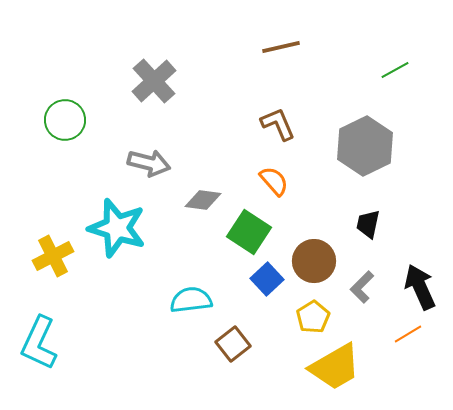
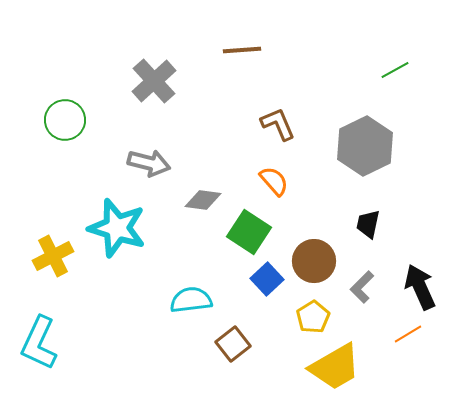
brown line: moved 39 px left, 3 px down; rotated 9 degrees clockwise
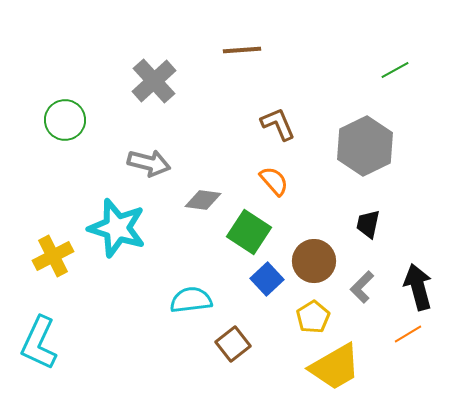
black arrow: moved 2 px left; rotated 9 degrees clockwise
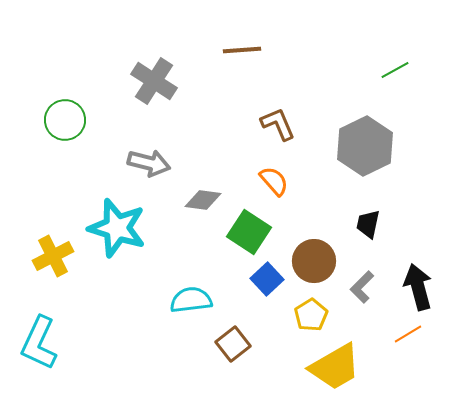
gray cross: rotated 15 degrees counterclockwise
yellow pentagon: moved 2 px left, 2 px up
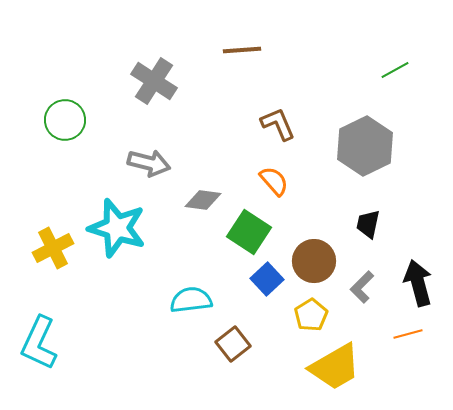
yellow cross: moved 8 px up
black arrow: moved 4 px up
orange line: rotated 16 degrees clockwise
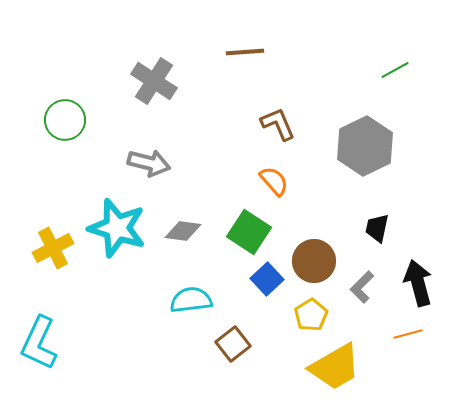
brown line: moved 3 px right, 2 px down
gray diamond: moved 20 px left, 31 px down
black trapezoid: moved 9 px right, 4 px down
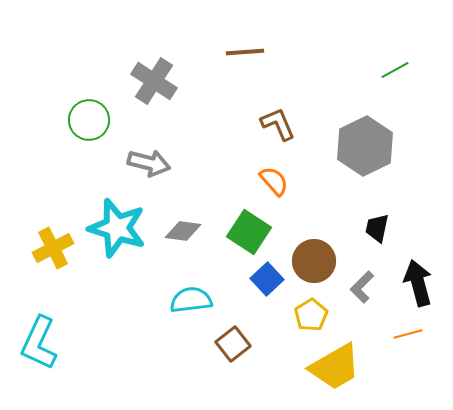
green circle: moved 24 px right
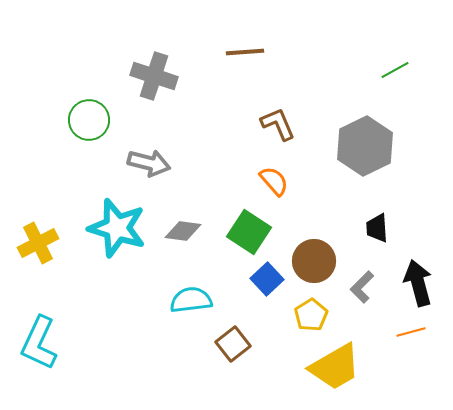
gray cross: moved 5 px up; rotated 15 degrees counterclockwise
black trapezoid: rotated 16 degrees counterclockwise
yellow cross: moved 15 px left, 5 px up
orange line: moved 3 px right, 2 px up
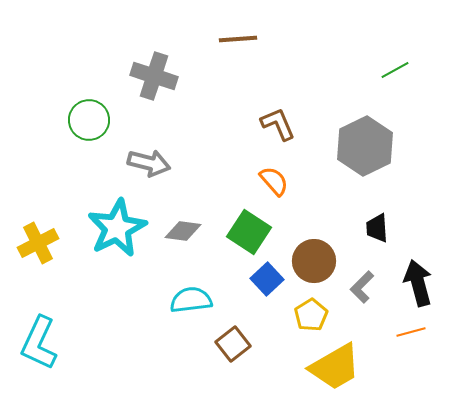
brown line: moved 7 px left, 13 px up
cyan star: rotated 28 degrees clockwise
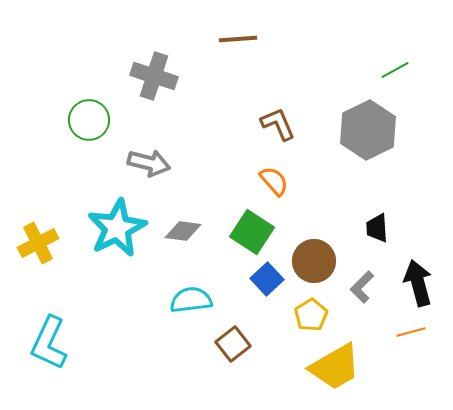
gray hexagon: moved 3 px right, 16 px up
green square: moved 3 px right
cyan L-shape: moved 10 px right
